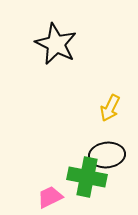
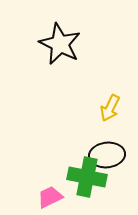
black star: moved 4 px right
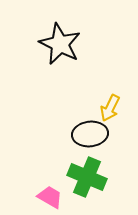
black ellipse: moved 17 px left, 21 px up
green cross: rotated 12 degrees clockwise
pink trapezoid: rotated 56 degrees clockwise
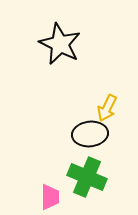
yellow arrow: moved 3 px left
pink trapezoid: rotated 60 degrees clockwise
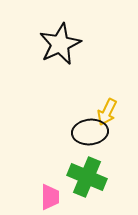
black star: rotated 21 degrees clockwise
yellow arrow: moved 4 px down
black ellipse: moved 2 px up
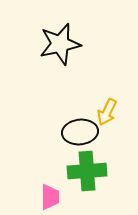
black star: rotated 12 degrees clockwise
black ellipse: moved 10 px left
green cross: moved 6 px up; rotated 27 degrees counterclockwise
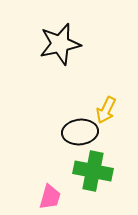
yellow arrow: moved 1 px left, 2 px up
green cross: moved 6 px right; rotated 15 degrees clockwise
pink trapezoid: rotated 16 degrees clockwise
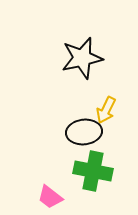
black star: moved 22 px right, 14 px down
black ellipse: moved 4 px right
pink trapezoid: rotated 112 degrees clockwise
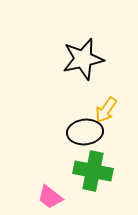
black star: moved 1 px right, 1 px down
yellow arrow: rotated 8 degrees clockwise
black ellipse: moved 1 px right
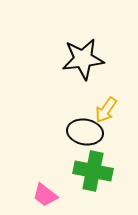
black star: rotated 6 degrees clockwise
black ellipse: rotated 16 degrees clockwise
pink trapezoid: moved 5 px left, 2 px up
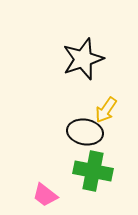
black star: rotated 12 degrees counterclockwise
